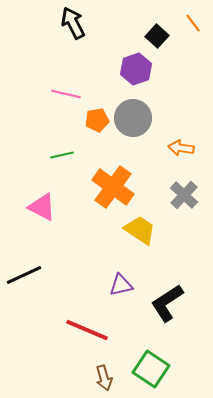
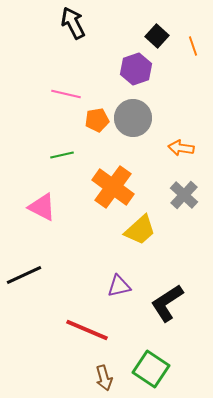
orange line: moved 23 px down; rotated 18 degrees clockwise
yellow trapezoid: rotated 104 degrees clockwise
purple triangle: moved 2 px left, 1 px down
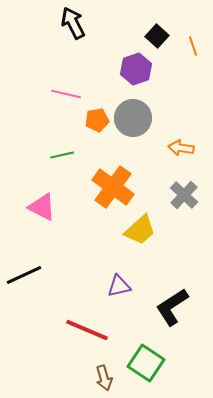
black L-shape: moved 5 px right, 4 px down
green square: moved 5 px left, 6 px up
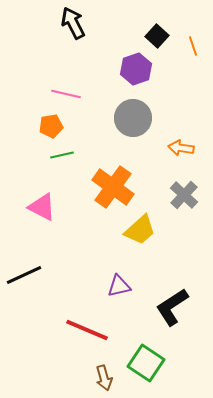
orange pentagon: moved 46 px left, 6 px down
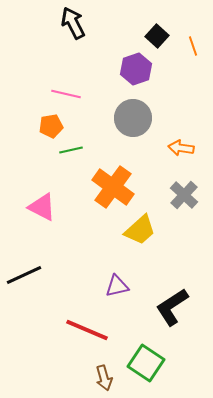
green line: moved 9 px right, 5 px up
purple triangle: moved 2 px left
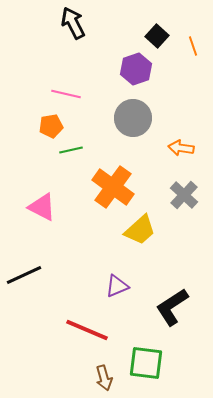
purple triangle: rotated 10 degrees counterclockwise
green square: rotated 27 degrees counterclockwise
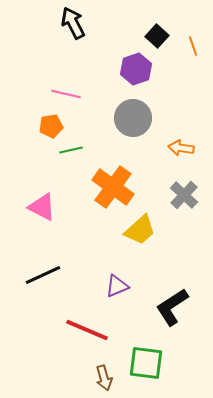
black line: moved 19 px right
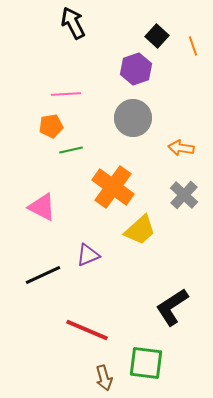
pink line: rotated 16 degrees counterclockwise
purple triangle: moved 29 px left, 31 px up
